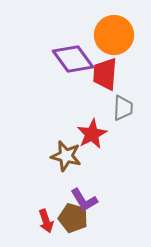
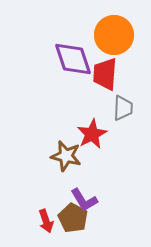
purple diamond: rotated 18 degrees clockwise
brown pentagon: rotated 12 degrees clockwise
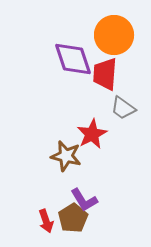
gray trapezoid: rotated 124 degrees clockwise
brown pentagon: rotated 12 degrees clockwise
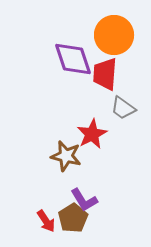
red arrow: rotated 15 degrees counterclockwise
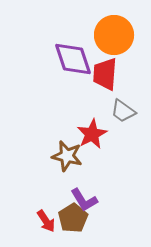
gray trapezoid: moved 3 px down
brown star: moved 1 px right
